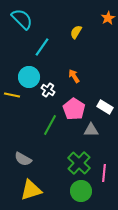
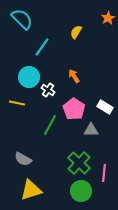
yellow line: moved 5 px right, 8 px down
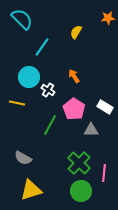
orange star: rotated 24 degrees clockwise
gray semicircle: moved 1 px up
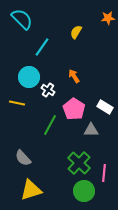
gray semicircle: rotated 18 degrees clockwise
green circle: moved 3 px right
